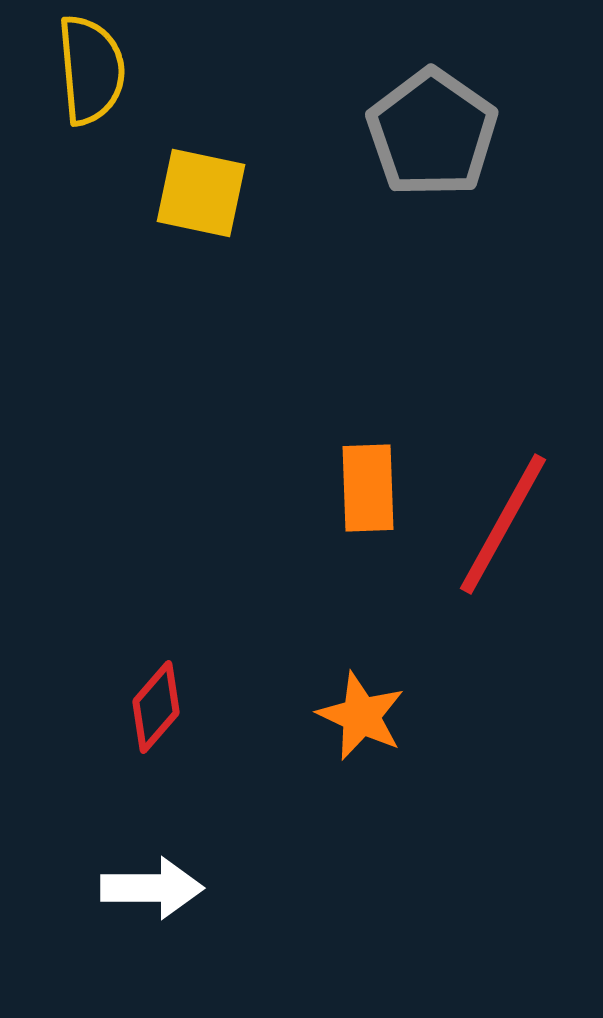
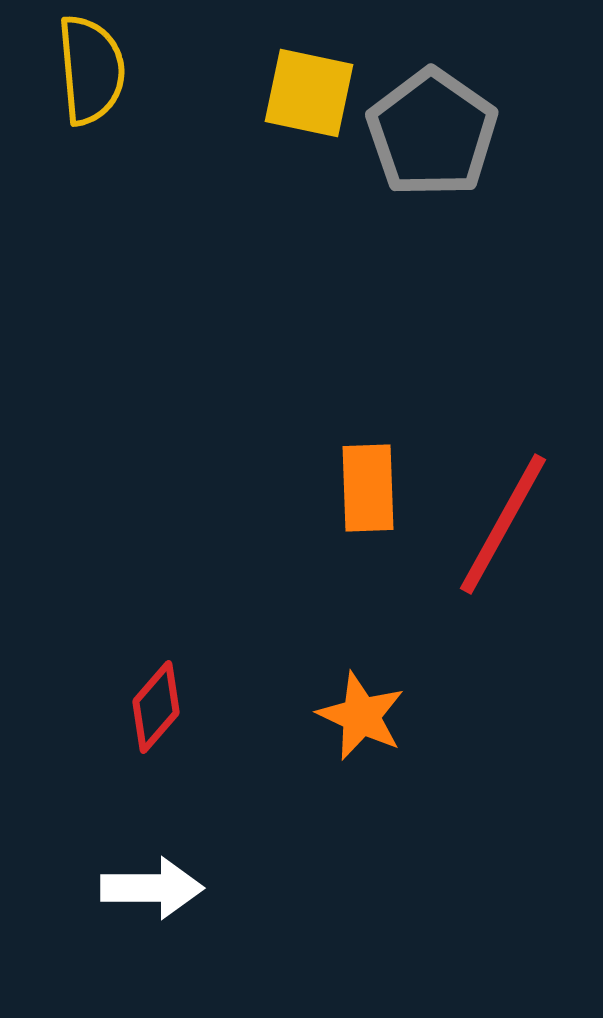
yellow square: moved 108 px right, 100 px up
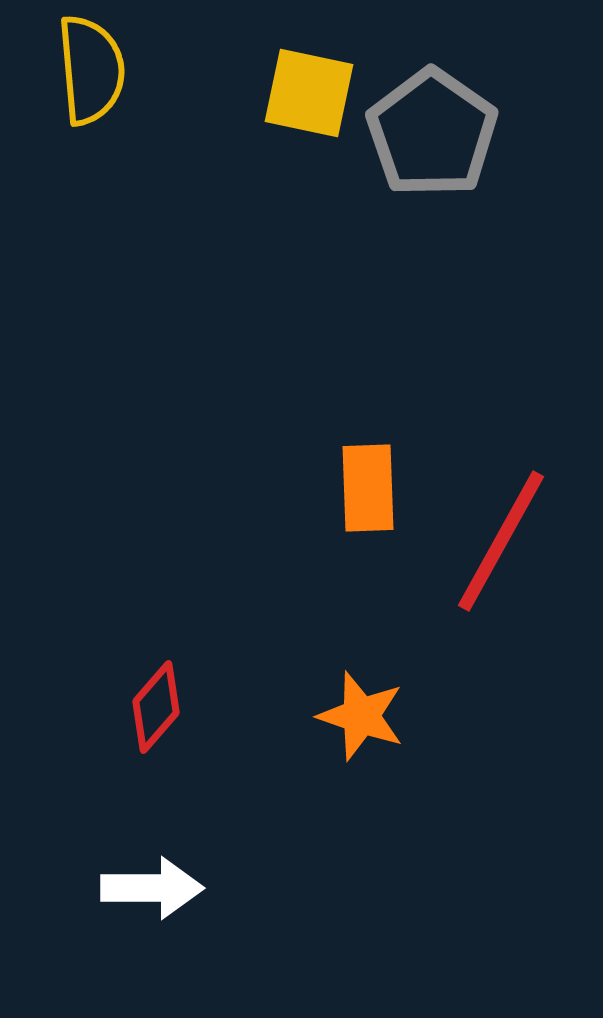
red line: moved 2 px left, 17 px down
orange star: rotated 6 degrees counterclockwise
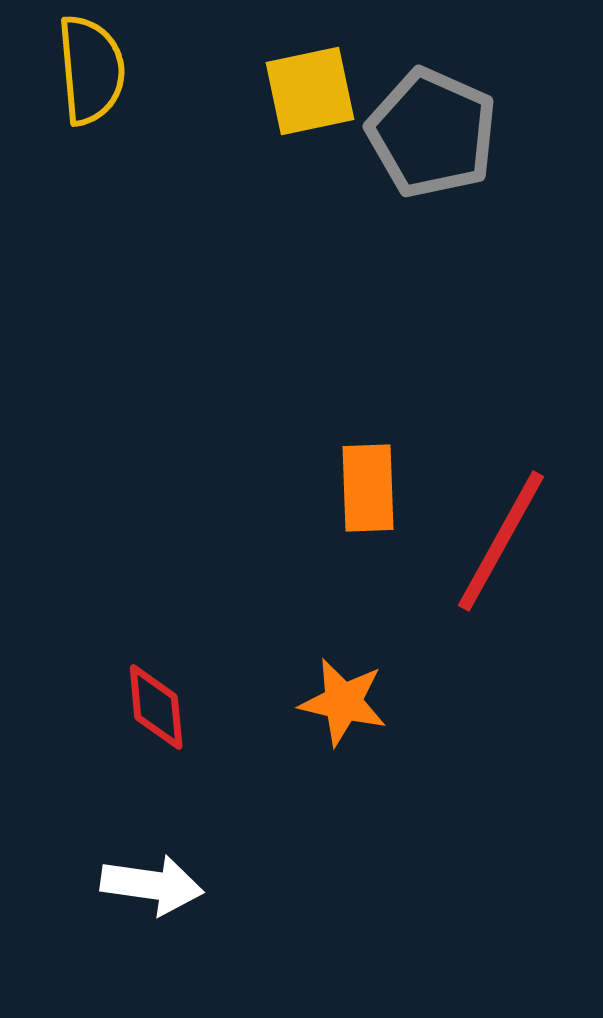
yellow square: moved 1 px right, 2 px up; rotated 24 degrees counterclockwise
gray pentagon: rotated 11 degrees counterclockwise
red diamond: rotated 46 degrees counterclockwise
orange star: moved 18 px left, 14 px up; rotated 6 degrees counterclockwise
white arrow: moved 3 px up; rotated 8 degrees clockwise
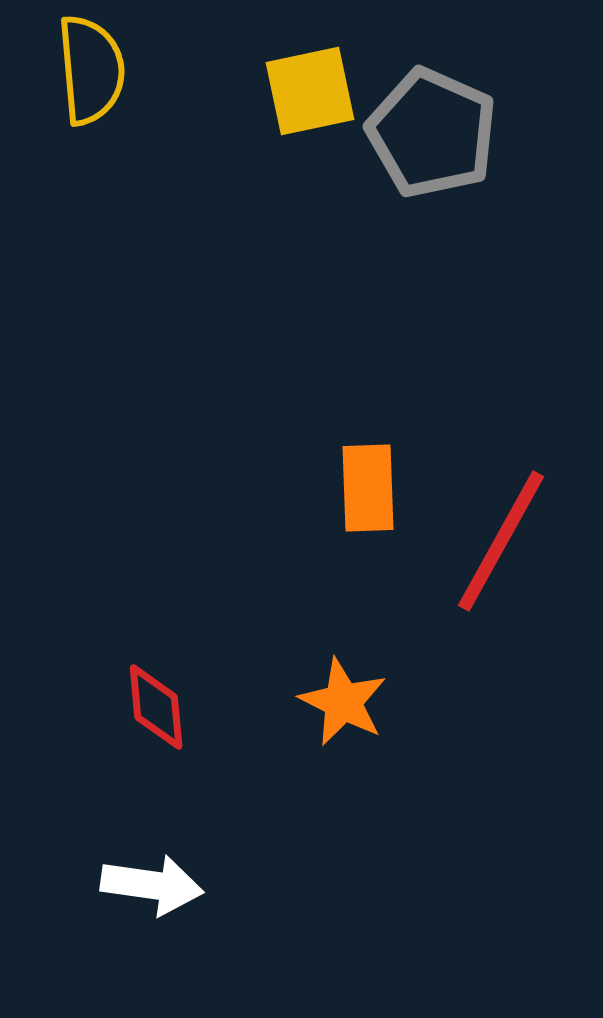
orange star: rotated 14 degrees clockwise
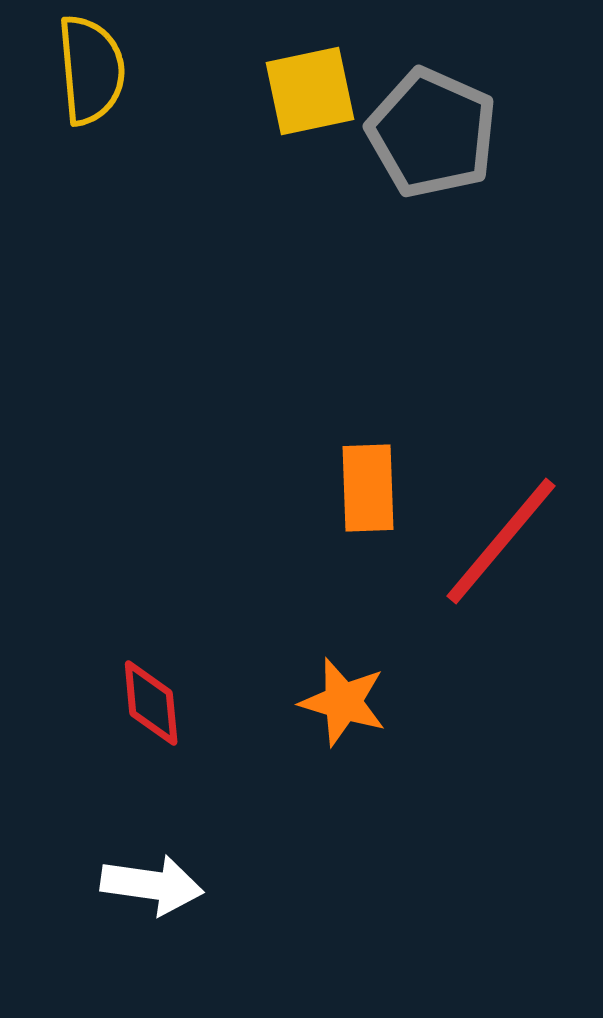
red line: rotated 11 degrees clockwise
orange star: rotated 10 degrees counterclockwise
red diamond: moved 5 px left, 4 px up
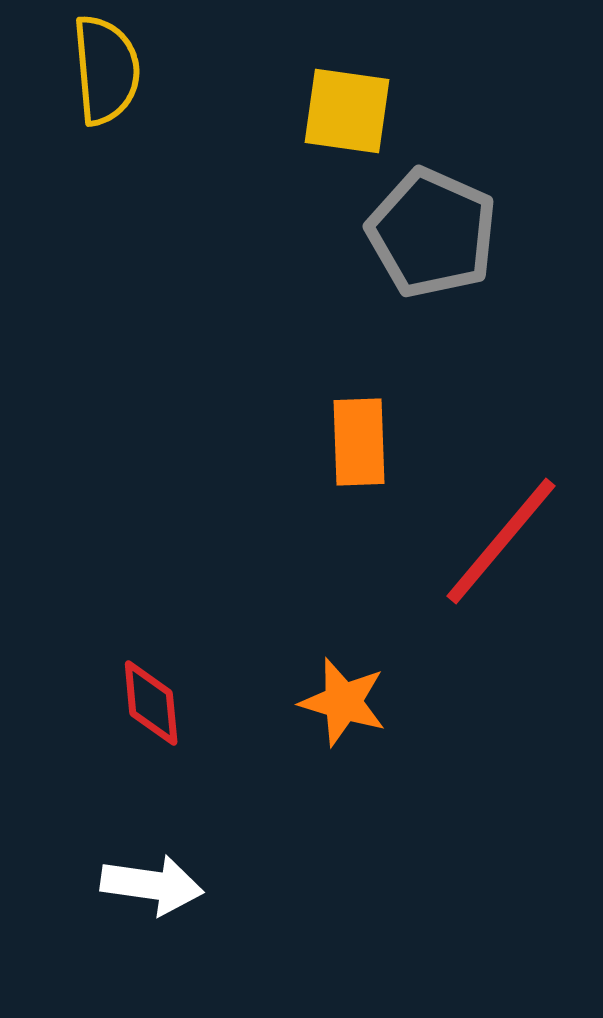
yellow semicircle: moved 15 px right
yellow square: moved 37 px right, 20 px down; rotated 20 degrees clockwise
gray pentagon: moved 100 px down
orange rectangle: moved 9 px left, 46 px up
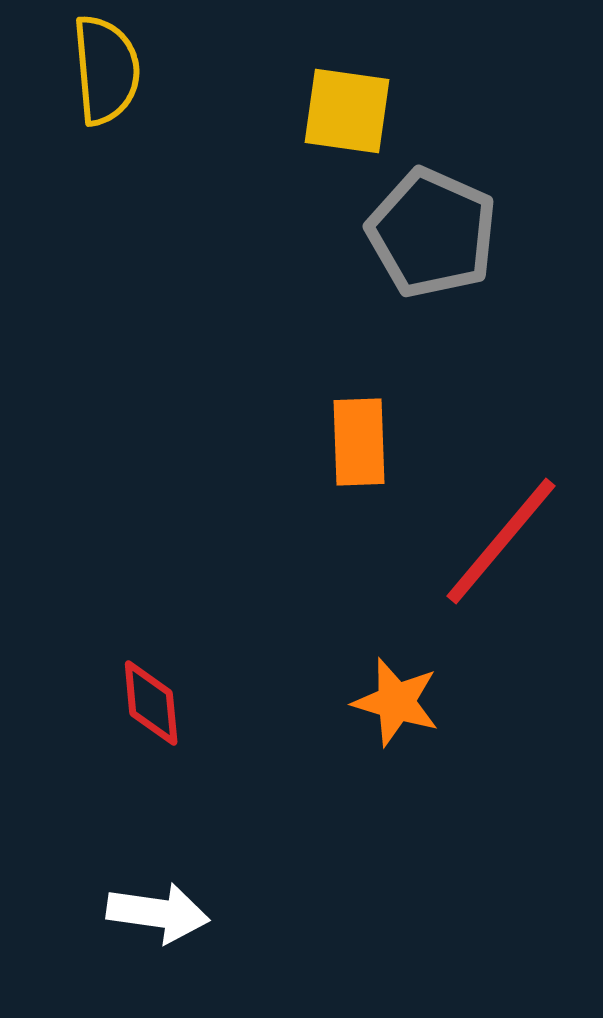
orange star: moved 53 px right
white arrow: moved 6 px right, 28 px down
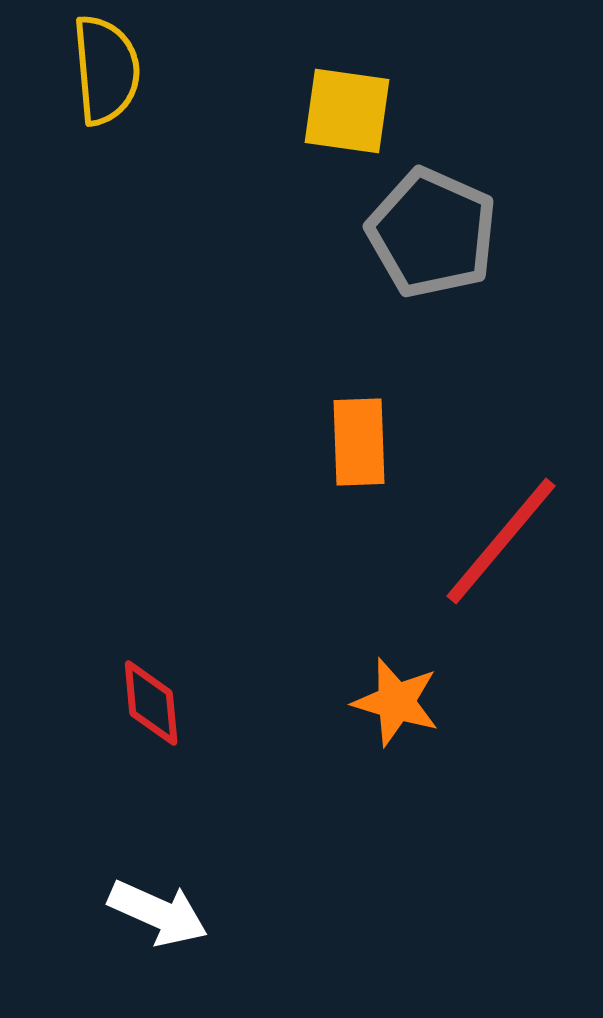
white arrow: rotated 16 degrees clockwise
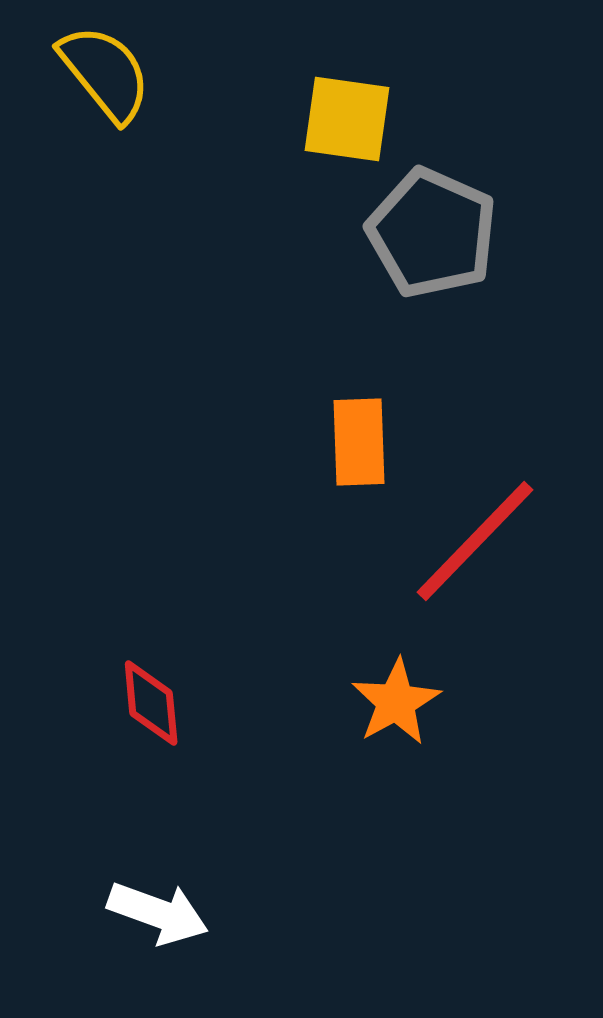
yellow semicircle: moved 1 px left, 3 px down; rotated 34 degrees counterclockwise
yellow square: moved 8 px down
red line: moved 26 px left; rotated 4 degrees clockwise
orange star: rotated 26 degrees clockwise
white arrow: rotated 4 degrees counterclockwise
